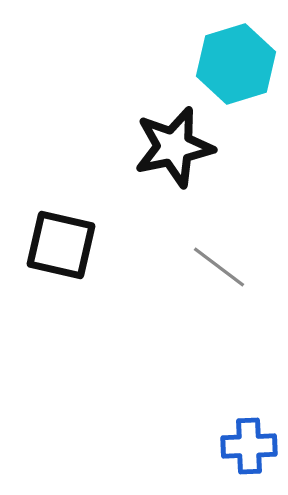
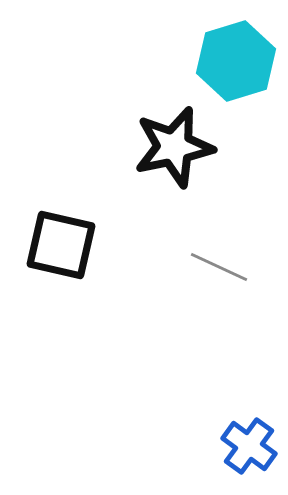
cyan hexagon: moved 3 px up
gray line: rotated 12 degrees counterclockwise
blue cross: rotated 38 degrees clockwise
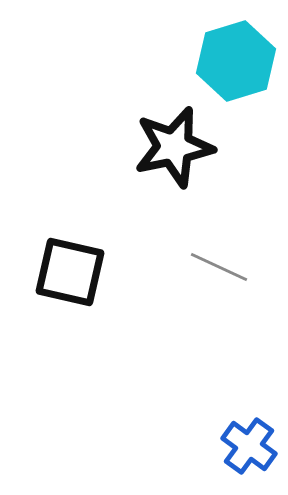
black square: moved 9 px right, 27 px down
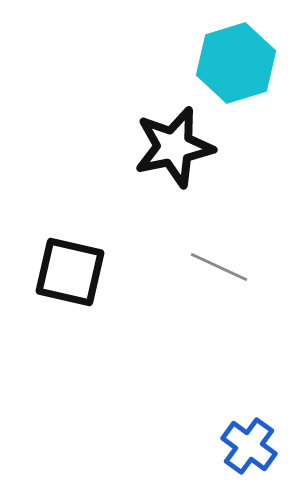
cyan hexagon: moved 2 px down
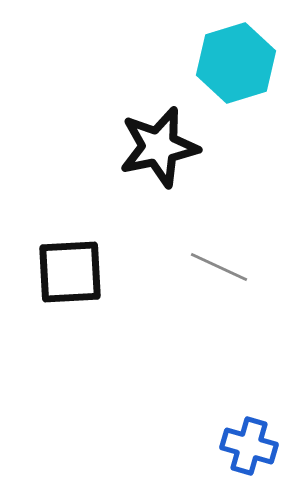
black star: moved 15 px left
black square: rotated 16 degrees counterclockwise
blue cross: rotated 20 degrees counterclockwise
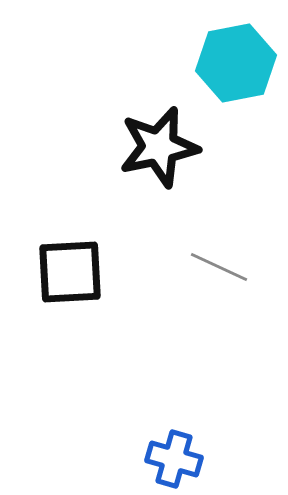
cyan hexagon: rotated 6 degrees clockwise
blue cross: moved 75 px left, 13 px down
